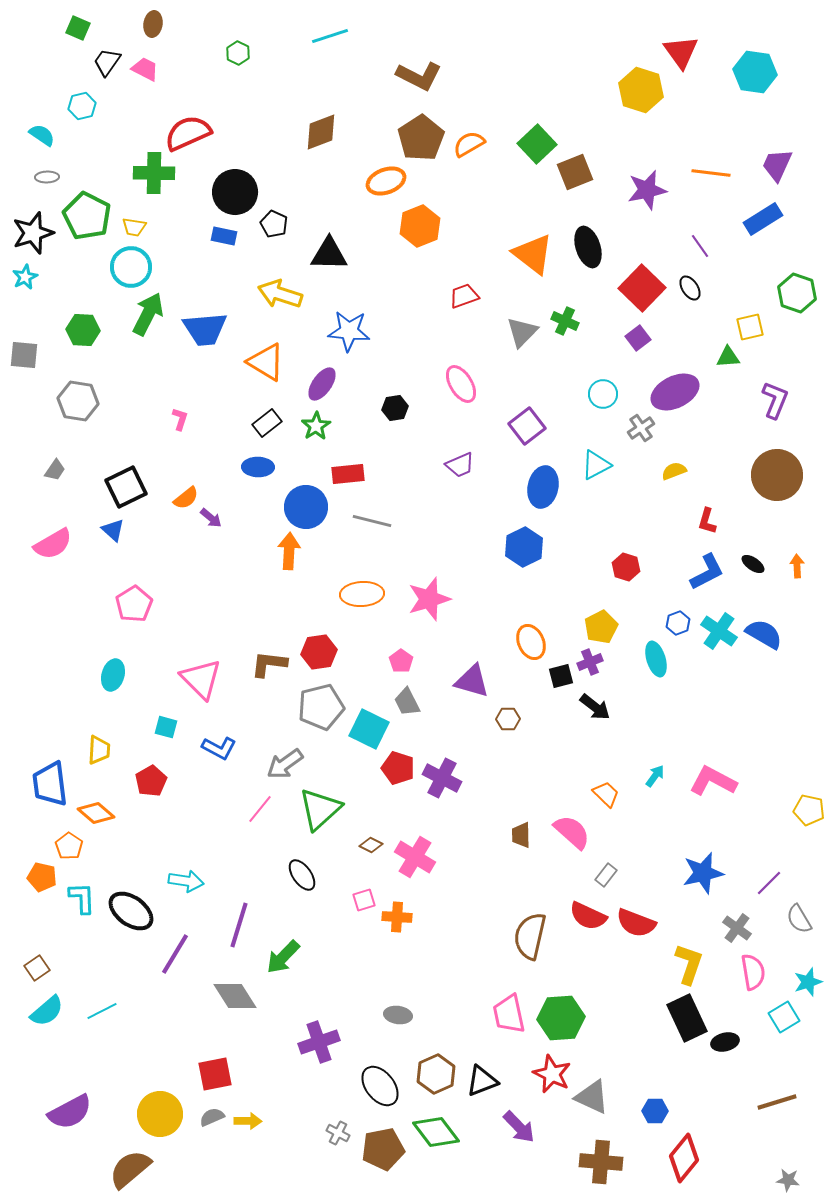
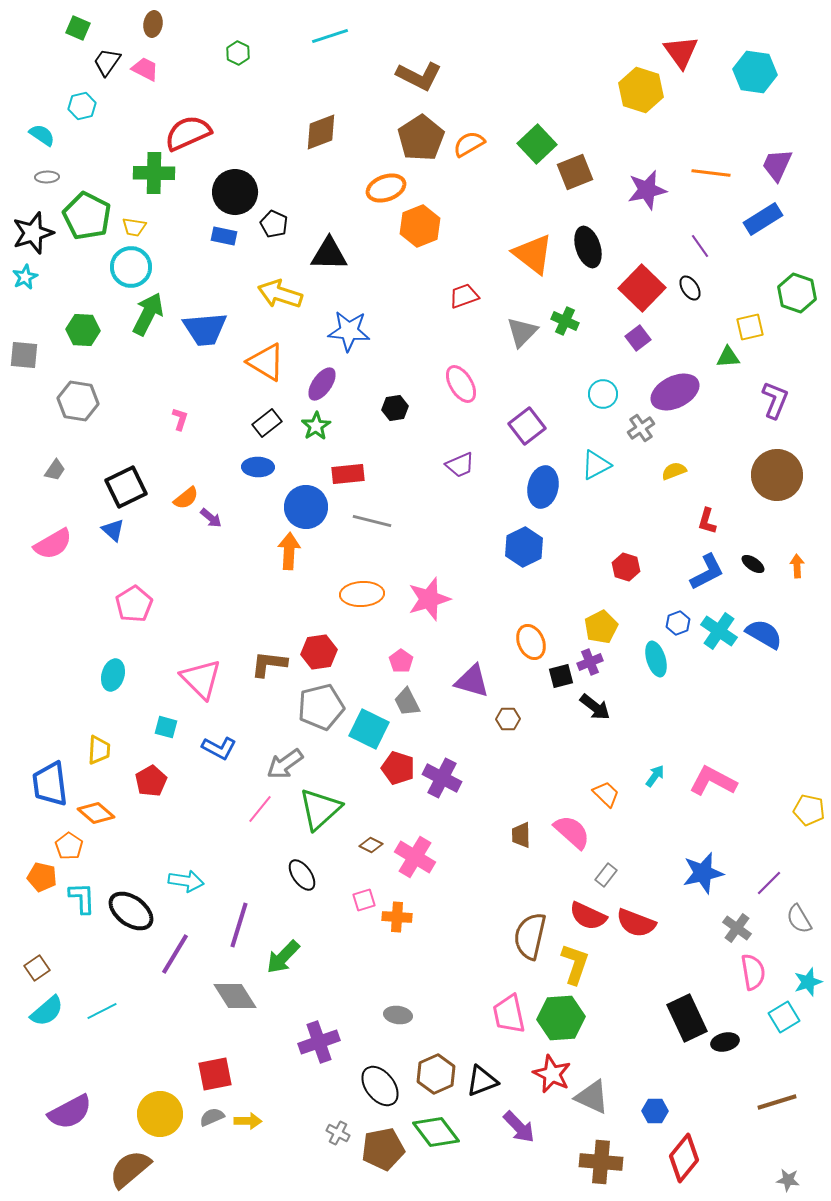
orange ellipse at (386, 181): moved 7 px down
yellow L-shape at (689, 964): moved 114 px left
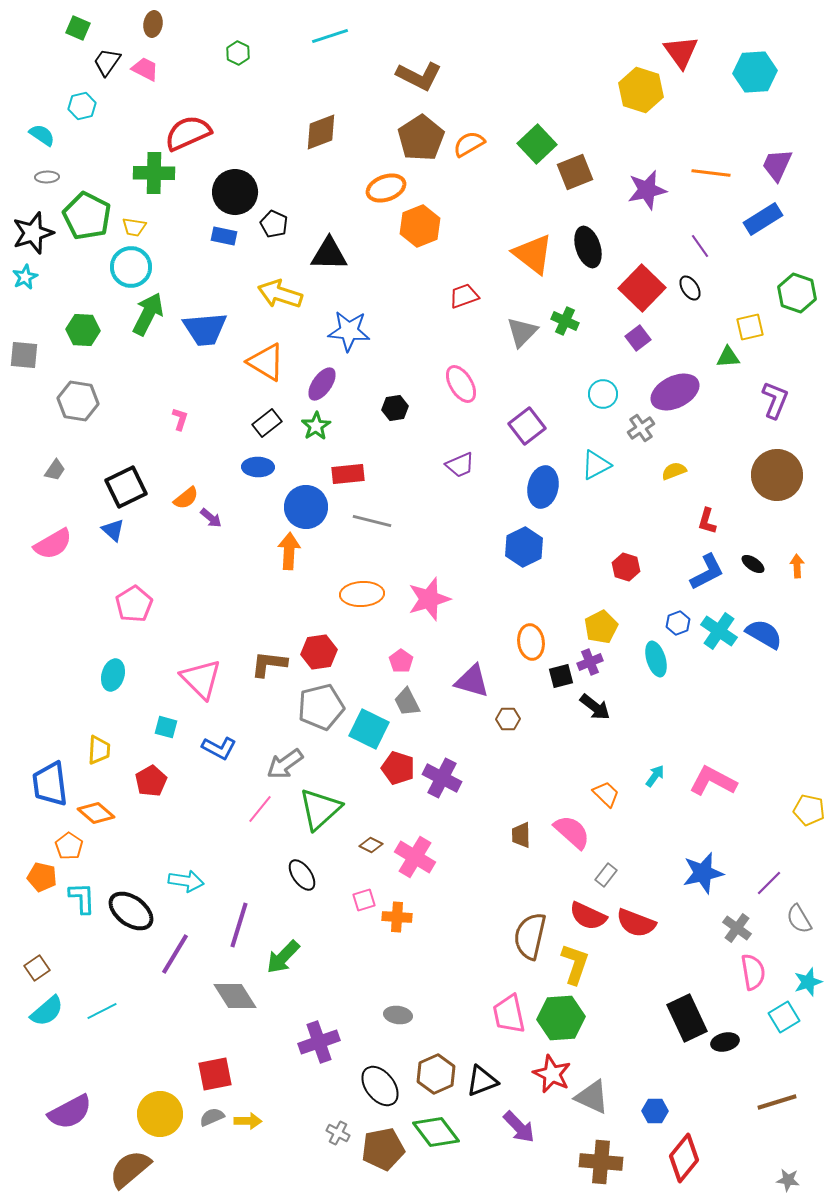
cyan hexagon at (755, 72): rotated 12 degrees counterclockwise
orange ellipse at (531, 642): rotated 16 degrees clockwise
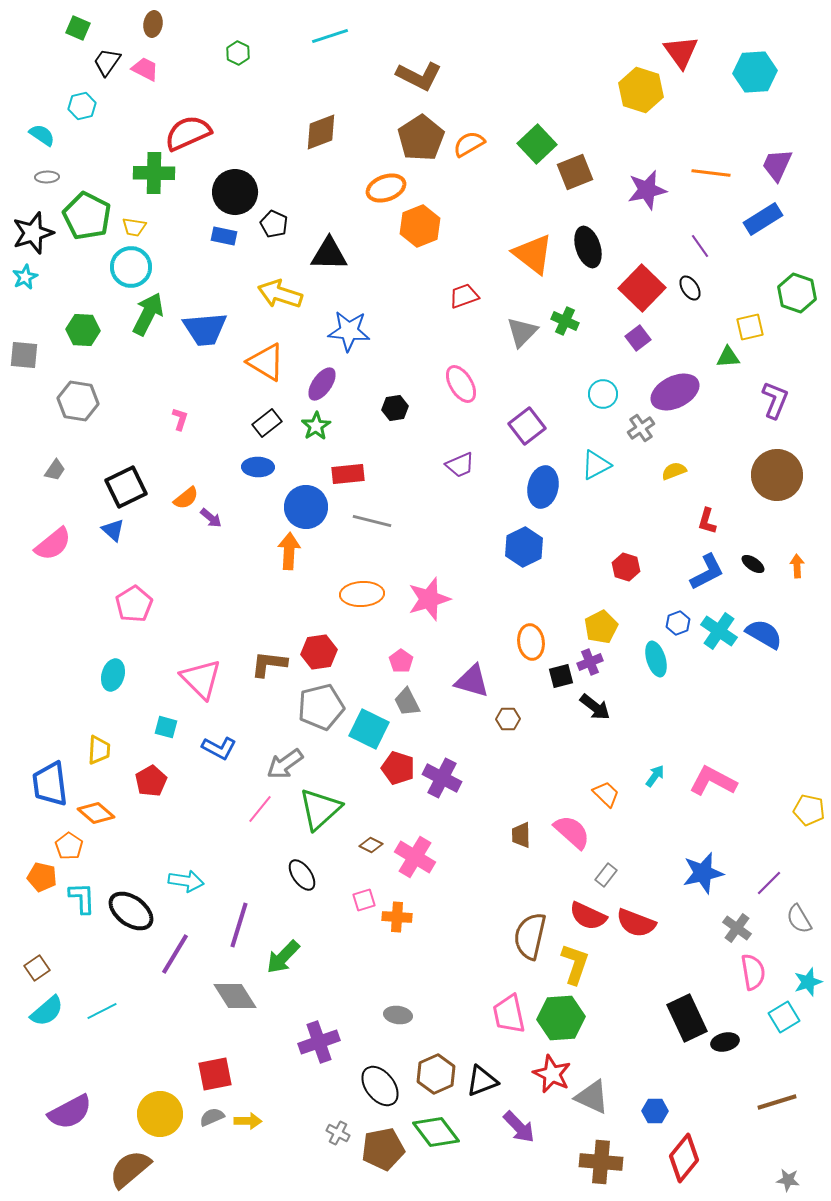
pink semicircle at (53, 544): rotated 9 degrees counterclockwise
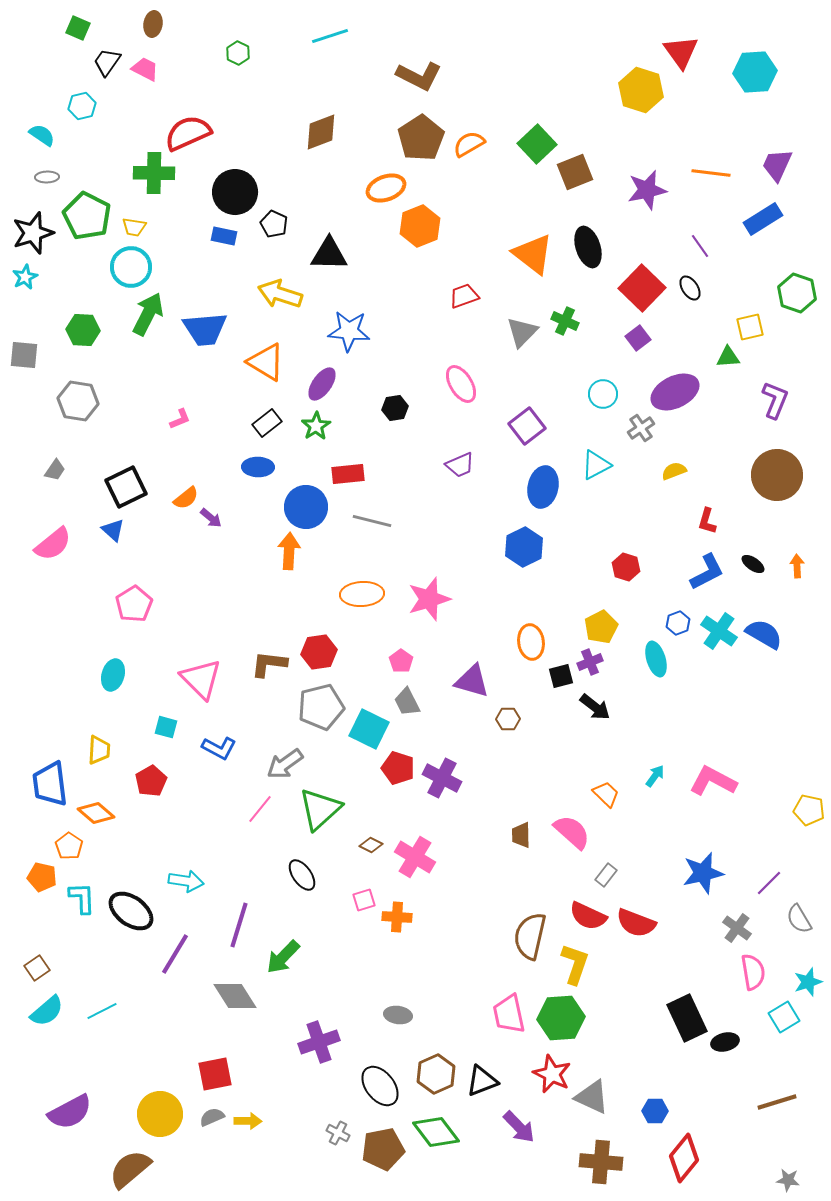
pink L-shape at (180, 419): rotated 50 degrees clockwise
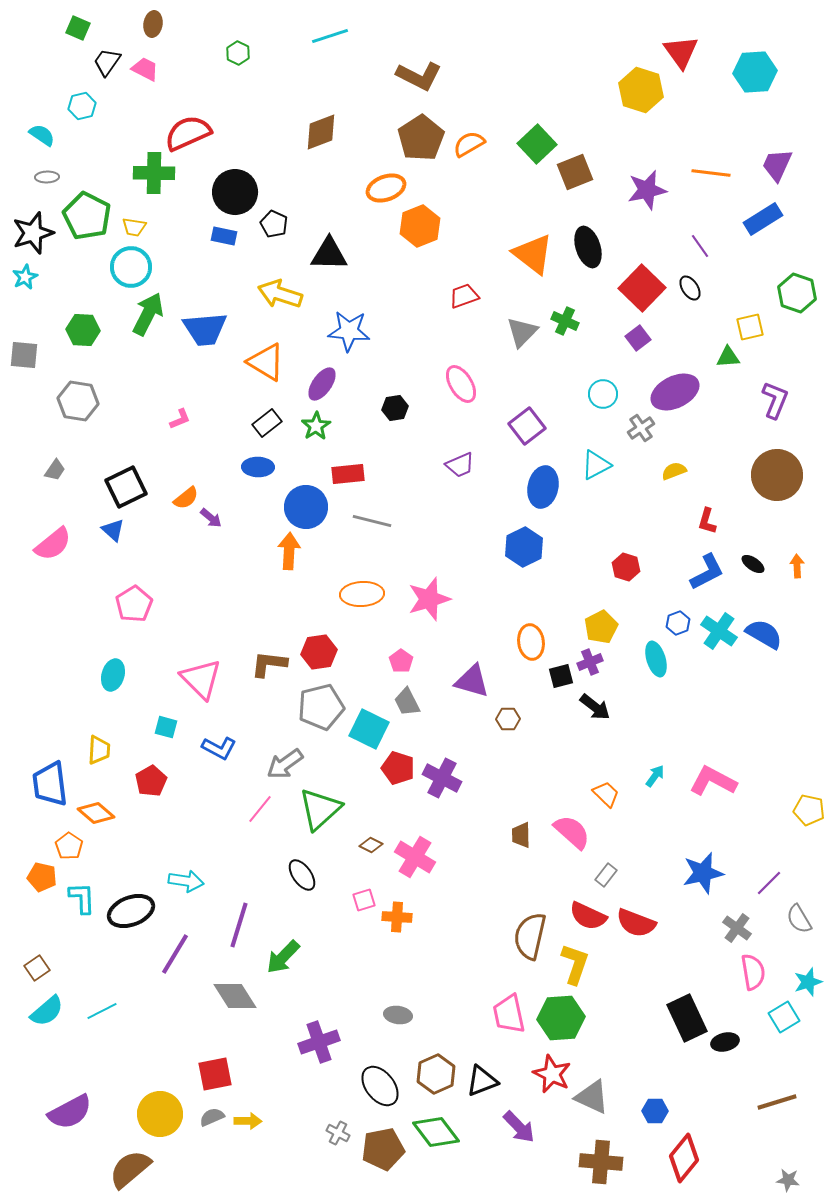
black ellipse at (131, 911): rotated 57 degrees counterclockwise
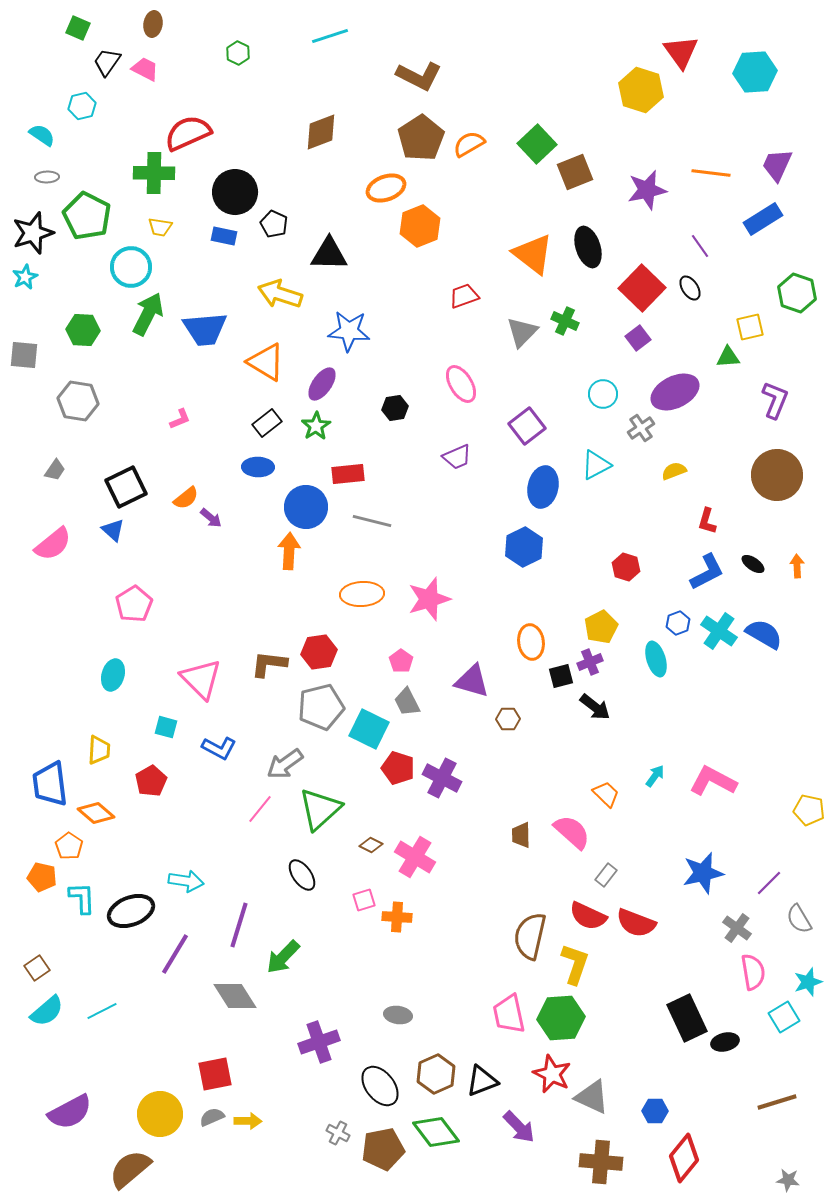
yellow trapezoid at (134, 227): moved 26 px right
purple trapezoid at (460, 465): moved 3 px left, 8 px up
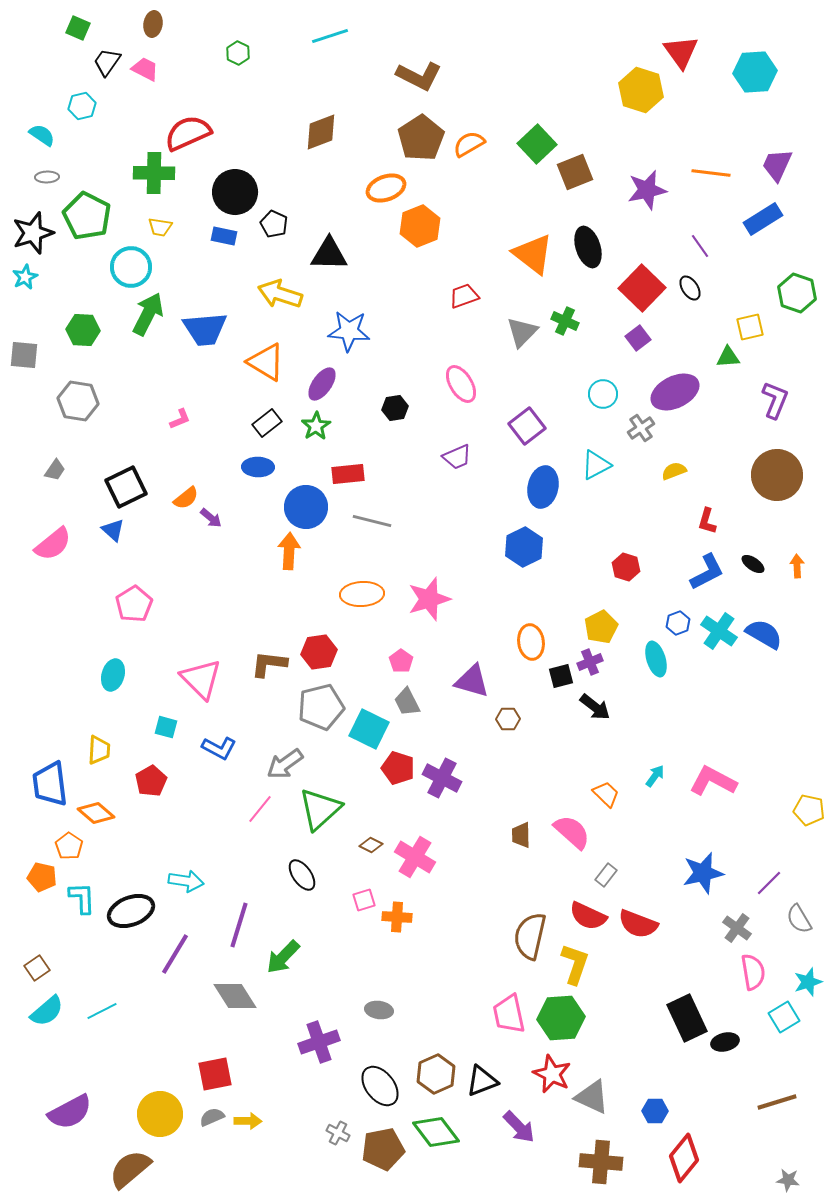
red semicircle at (636, 923): moved 2 px right, 1 px down
gray ellipse at (398, 1015): moved 19 px left, 5 px up
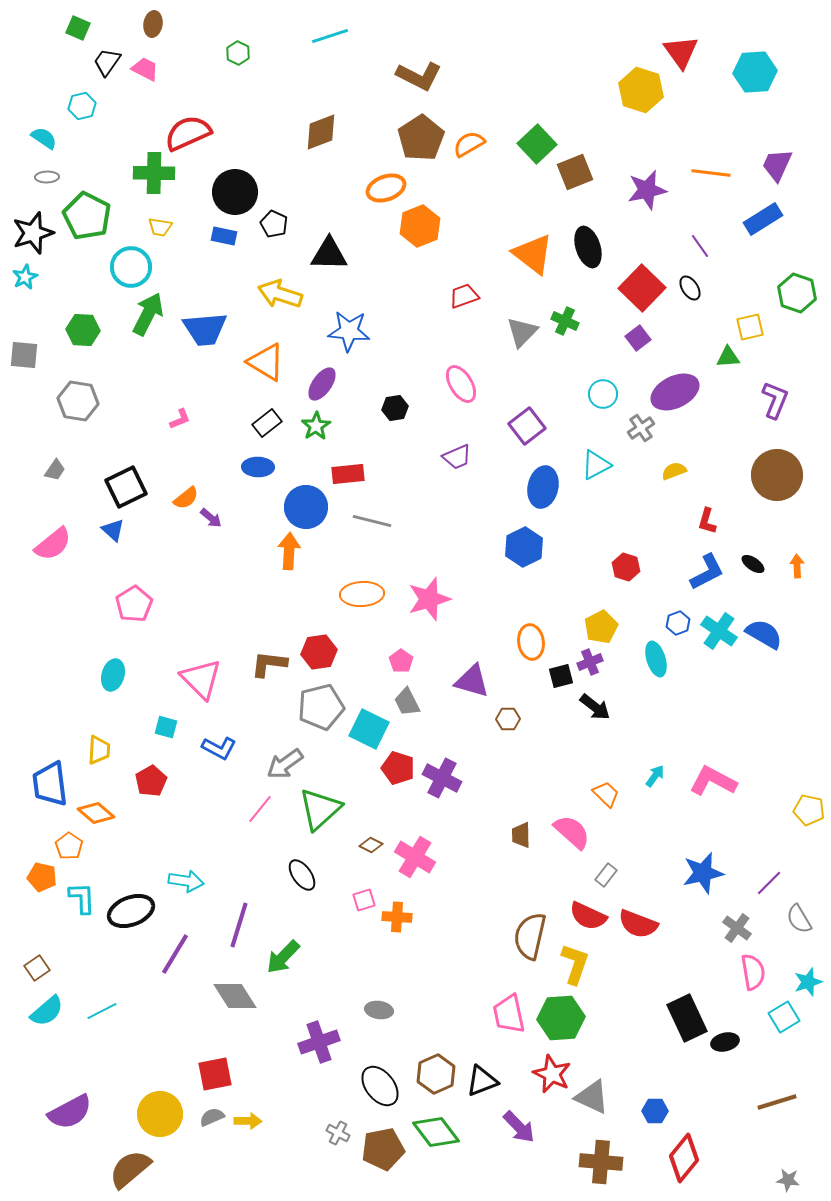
cyan semicircle at (42, 135): moved 2 px right, 3 px down
